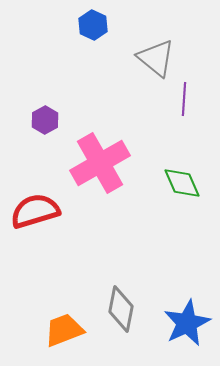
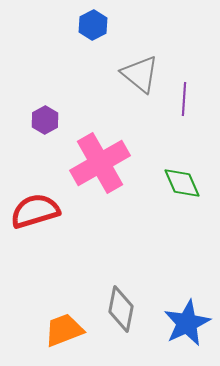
blue hexagon: rotated 8 degrees clockwise
gray triangle: moved 16 px left, 16 px down
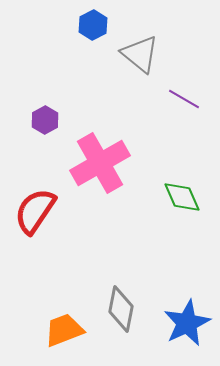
gray triangle: moved 20 px up
purple line: rotated 64 degrees counterclockwise
green diamond: moved 14 px down
red semicircle: rotated 39 degrees counterclockwise
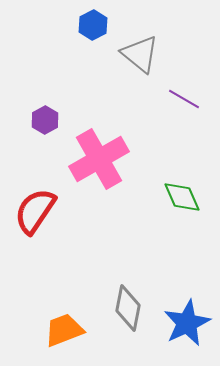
pink cross: moved 1 px left, 4 px up
gray diamond: moved 7 px right, 1 px up
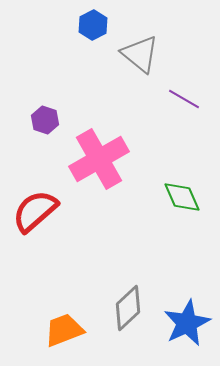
purple hexagon: rotated 12 degrees counterclockwise
red semicircle: rotated 15 degrees clockwise
gray diamond: rotated 36 degrees clockwise
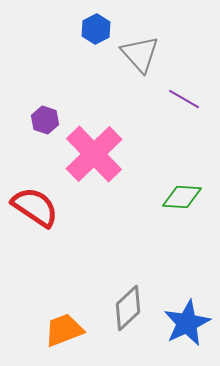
blue hexagon: moved 3 px right, 4 px down
gray triangle: rotated 9 degrees clockwise
pink cross: moved 5 px left, 5 px up; rotated 14 degrees counterclockwise
green diamond: rotated 63 degrees counterclockwise
red semicircle: moved 4 px up; rotated 75 degrees clockwise
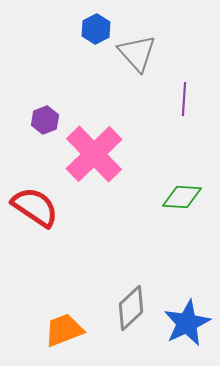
gray triangle: moved 3 px left, 1 px up
purple line: rotated 64 degrees clockwise
purple hexagon: rotated 20 degrees clockwise
gray diamond: moved 3 px right
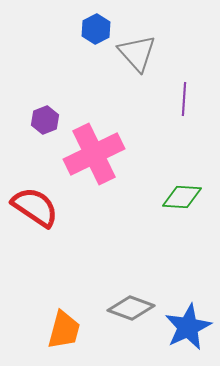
pink cross: rotated 18 degrees clockwise
gray diamond: rotated 63 degrees clockwise
blue star: moved 1 px right, 4 px down
orange trapezoid: rotated 126 degrees clockwise
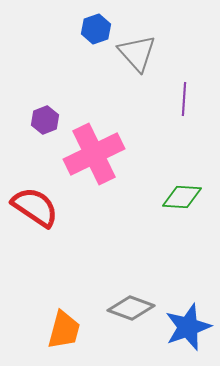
blue hexagon: rotated 8 degrees clockwise
blue star: rotated 6 degrees clockwise
